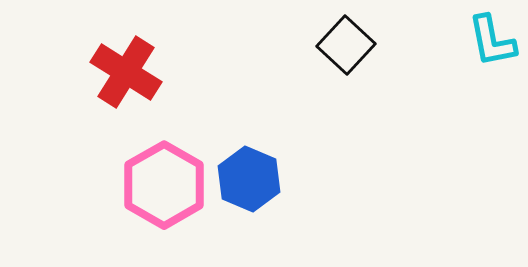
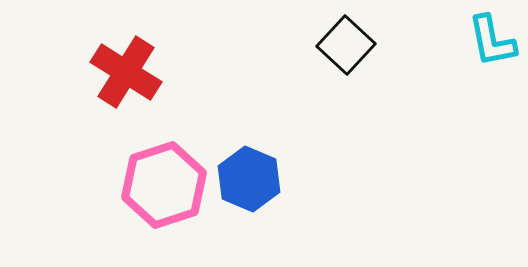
pink hexagon: rotated 12 degrees clockwise
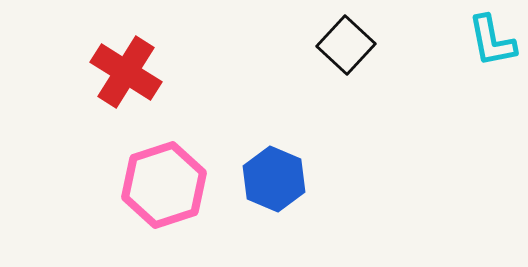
blue hexagon: moved 25 px right
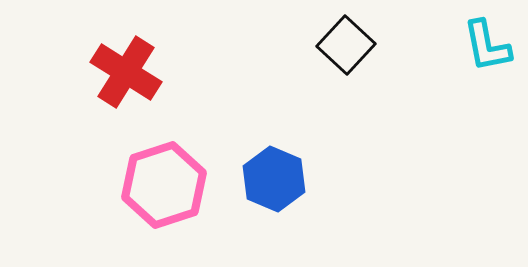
cyan L-shape: moved 5 px left, 5 px down
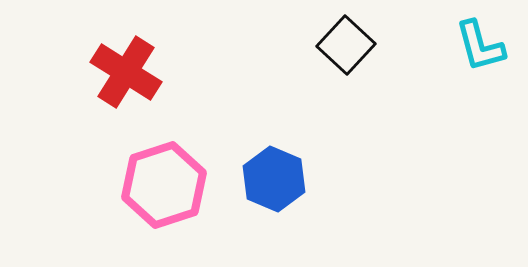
cyan L-shape: moved 7 px left; rotated 4 degrees counterclockwise
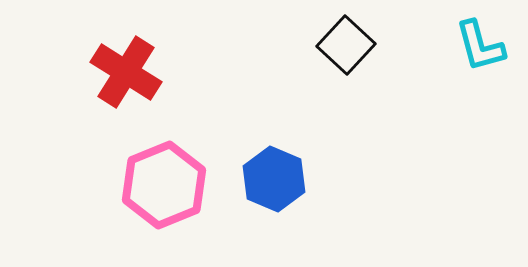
pink hexagon: rotated 4 degrees counterclockwise
